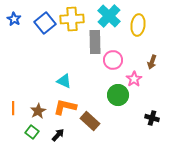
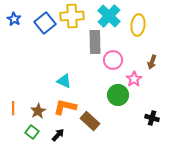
yellow cross: moved 3 px up
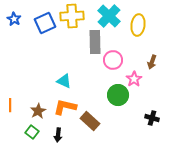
blue square: rotated 15 degrees clockwise
orange line: moved 3 px left, 3 px up
black arrow: rotated 144 degrees clockwise
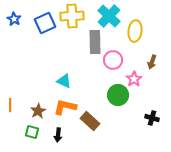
yellow ellipse: moved 3 px left, 6 px down
green square: rotated 24 degrees counterclockwise
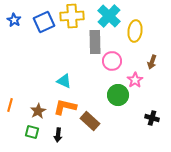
blue star: moved 1 px down
blue square: moved 1 px left, 1 px up
pink circle: moved 1 px left, 1 px down
pink star: moved 1 px right, 1 px down
orange line: rotated 16 degrees clockwise
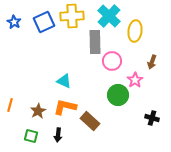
blue star: moved 2 px down
green square: moved 1 px left, 4 px down
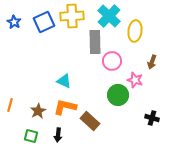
pink star: rotated 21 degrees counterclockwise
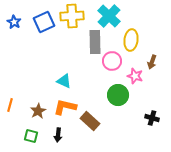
yellow ellipse: moved 4 px left, 9 px down
pink star: moved 4 px up
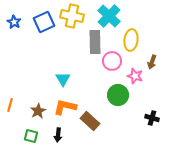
yellow cross: rotated 15 degrees clockwise
cyan triangle: moved 1 px left, 2 px up; rotated 35 degrees clockwise
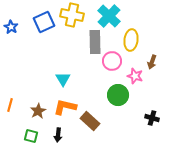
yellow cross: moved 1 px up
blue star: moved 3 px left, 5 px down
